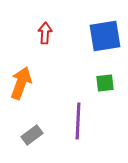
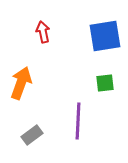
red arrow: moved 2 px left, 1 px up; rotated 15 degrees counterclockwise
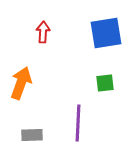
red arrow: rotated 15 degrees clockwise
blue square: moved 1 px right, 3 px up
purple line: moved 2 px down
gray rectangle: rotated 35 degrees clockwise
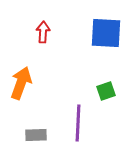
blue square: rotated 12 degrees clockwise
green square: moved 1 px right, 8 px down; rotated 12 degrees counterclockwise
gray rectangle: moved 4 px right
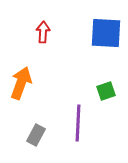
gray rectangle: rotated 60 degrees counterclockwise
